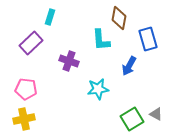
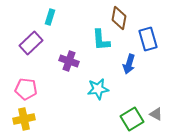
blue arrow: moved 2 px up; rotated 12 degrees counterclockwise
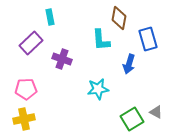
cyan rectangle: rotated 28 degrees counterclockwise
purple cross: moved 7 px left, 2 px up
pink pentagon: rotated 10 degrees counterclockwise
gray triangle: moved 2 px up
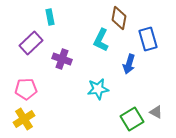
cyan L-shape: rotated 30 degrees clockwise
yellow cross: rotated 20 degrees counterclockwise
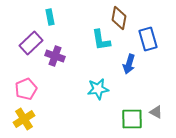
cyan L-shape: rotated 35 degrees counterclockwise
purple cross: moved 7 px left, 3 px up
pink pentagon: rotated 20 degrees counterclockwise
green square: rotated 30 degrees clockwise
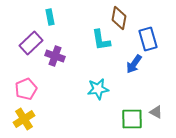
blue arrow: moved 5 px right; rotated 18 degrees clockwise
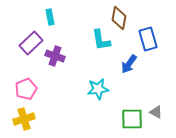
blue arrow: moved 5 px left
yellow cross: rotated 15 degrees clockwise
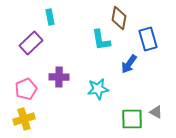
purple cross: moved 4 px right, 21 px down; rotated 18 degrees counterclockwise
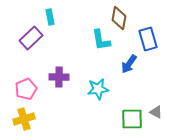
purple rectangle: moved 5 px up
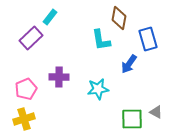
cyan rectangle: rotated 49 degrees clockwise
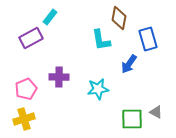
purple rectangle: rotated 15 degrees clockwise
